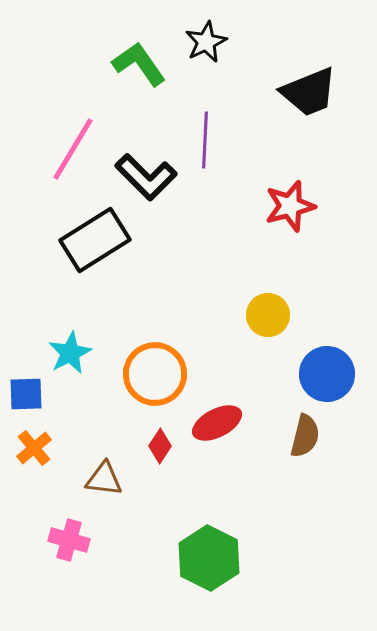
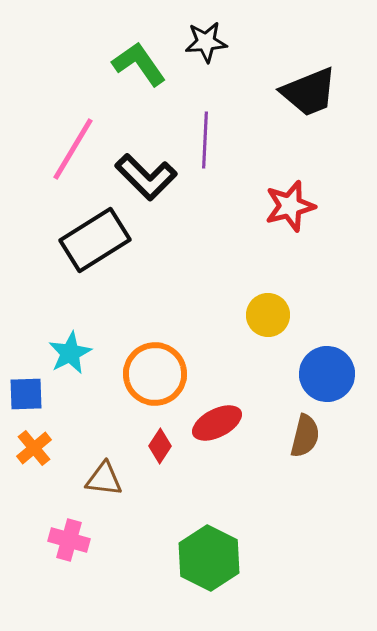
black star: rotated 21 degrees clockwise
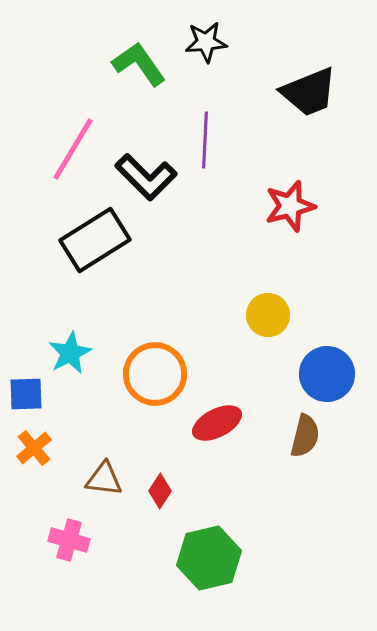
red diamond: moved 45 px down
green hexagon: rotated 20 degrees clockwise
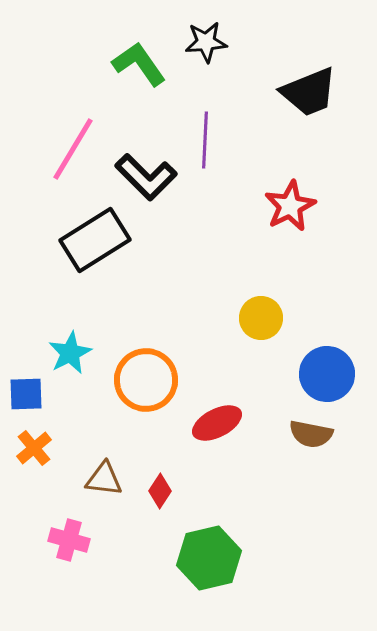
red star: rotated 12 degrees counterclockwise
yellow circle: moved 7 px left, 3 px down
orange circle: moved 9 px left, 6 px down
brown semicircle: moved 6 px right, 2 px up; rotated 87 degrees clockwise
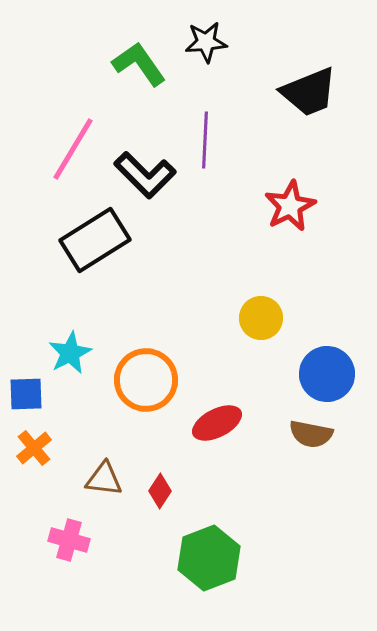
black L-shape: moved 1 px left, 2 px up
green hexagon: rotated 8 degrees counterclockwise
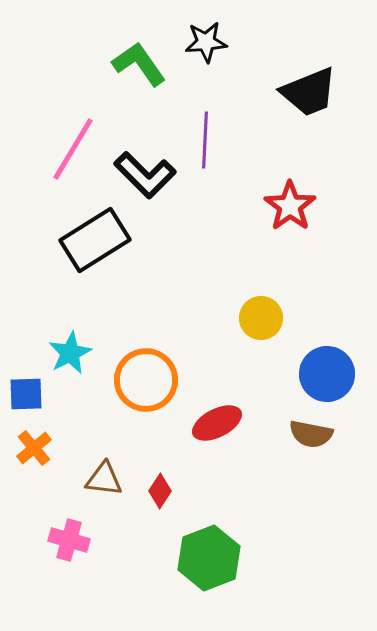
red star: rotated 9 degrees counterclockwise
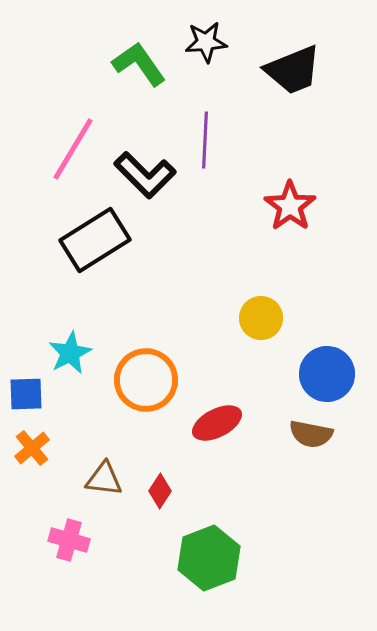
black trapezoid: moved 16 px left, 22 px up
orange cross: moved 2 px left
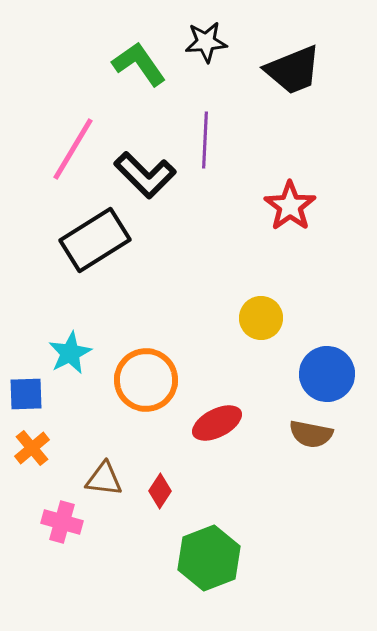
pink cross: moved 7 px left, 18 px up
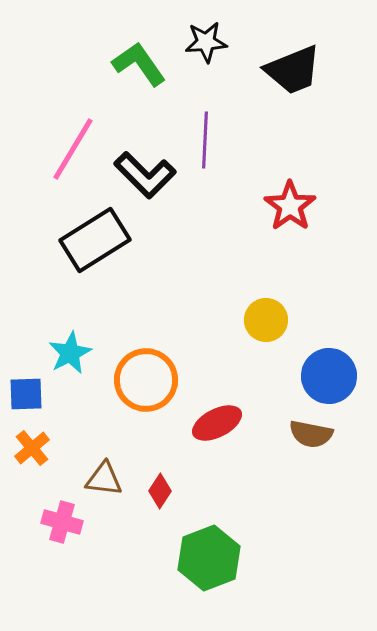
yellow circle: moved 5 px right, 2 px down
blue circle: moved 2 px right, 2 px down
